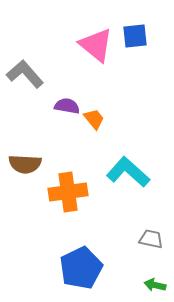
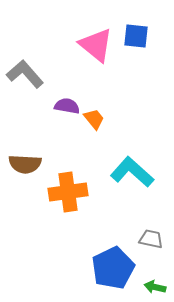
blue square: moved 1 px right; rotated 12 degrees clockwise
cyan L-shape: moved 4 px right
blue pentagon: moved 32 px right
green arrow: moved 2 px down
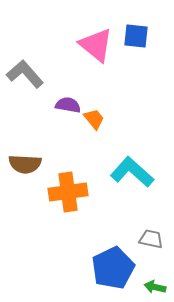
purple semicircle: moved 1 px right, 1 px up
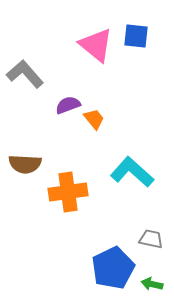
purple semicircle: rotated 30 degrees counterclockwise
green arrow: moved 3 px left, 3 px up
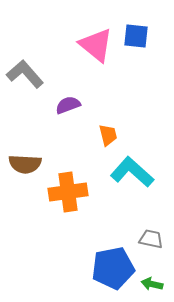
orange trapezoid: moved 14 px right, 16 px down; rotated 25 degrees clockwise
blue pentagon: rotated 15 degrees clockwise
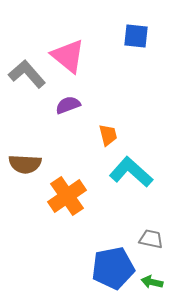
pink triangle: moved 28 px left, 11 px down
gray L-shape: moved 2 px right
cyan L-shape: moved 1 px left
orange cross: moved 1 px left, 4 px down; rotated 27 degrees counterclockwise
green arrow: moved 2 px up
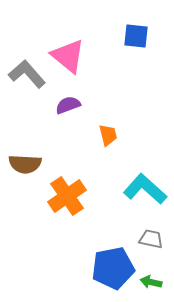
cyan L-shape: moved 14 px right, 17 px down
green arrow: moved 1 px left
